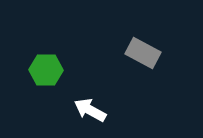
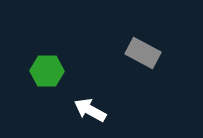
green hexagon: moved 1 px right, 1 px down
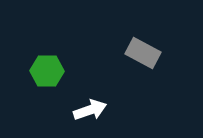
white arrow: rotated 132 degrees clockwise
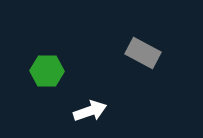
white arrow: moved 1 px down
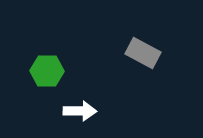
white arrow: moved 10 px left; rotated 20 degrees clockwise
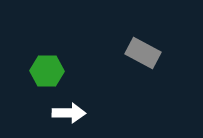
white arrow: moved 11 px left, 2 px down
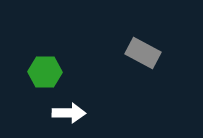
green hexagon: moved 2 px left, 1 px down
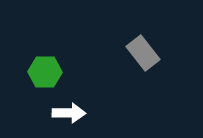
gray rectangle: rotated 24 degrees clockwise
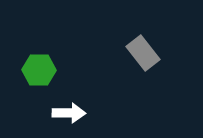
green hexagon: moved 6 px left, 2 px up
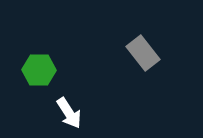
white arrow: rotated 56 degrees clockwise
